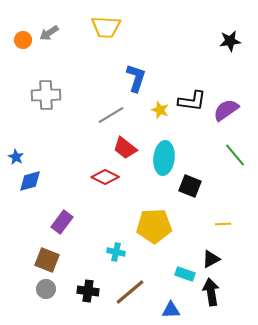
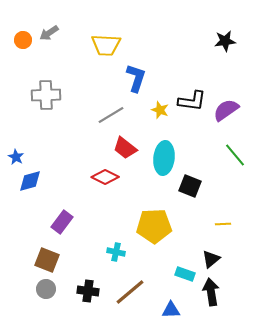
yellow trapezoid: moved 18 px down
black star: moved 5 px left
black triangle: rotated 12 degrees counterclockwise
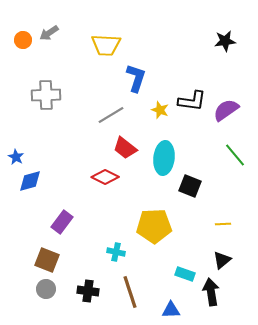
black triangle: moved 11 px right, 1 px down
brown line: rotated 68 degrees counterclockwise
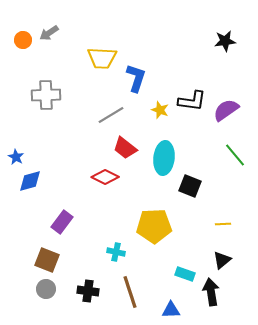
yellow trapezoid: moved 4 px left, 13 px down
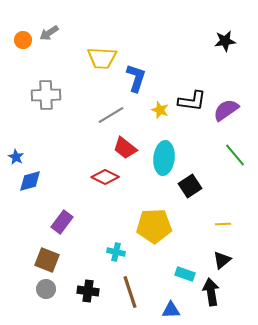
black square: rotated 35 degrees clockwise
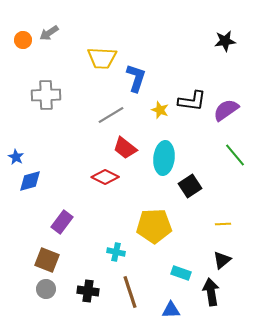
cyan rectangle: moved 4 px left, 1 px up
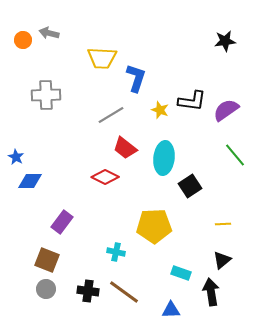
gray arrow: rotated 48 degrees clockwise
blue diamond: rotated 15 degrees clockwise
brown line: moved 6 px left; rotated 36 degrees counterclockwise
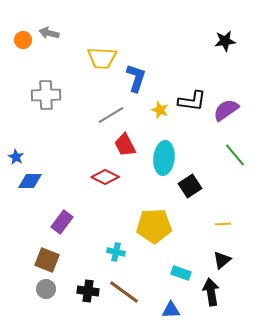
red trapezoid: moved 3 px up; rotated 25 degrees clockwise
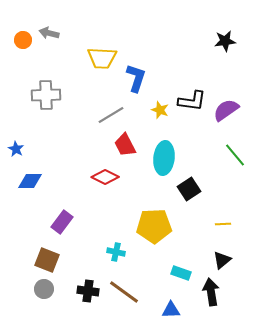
blue star: moved 8 px up
black square: moved 1 px left, 3 px down
gray circle: moved 2 px left
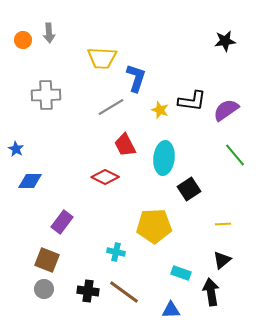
gray arrow: rotated 108 degrees counterclockwise
gray line: moved 8 px up
